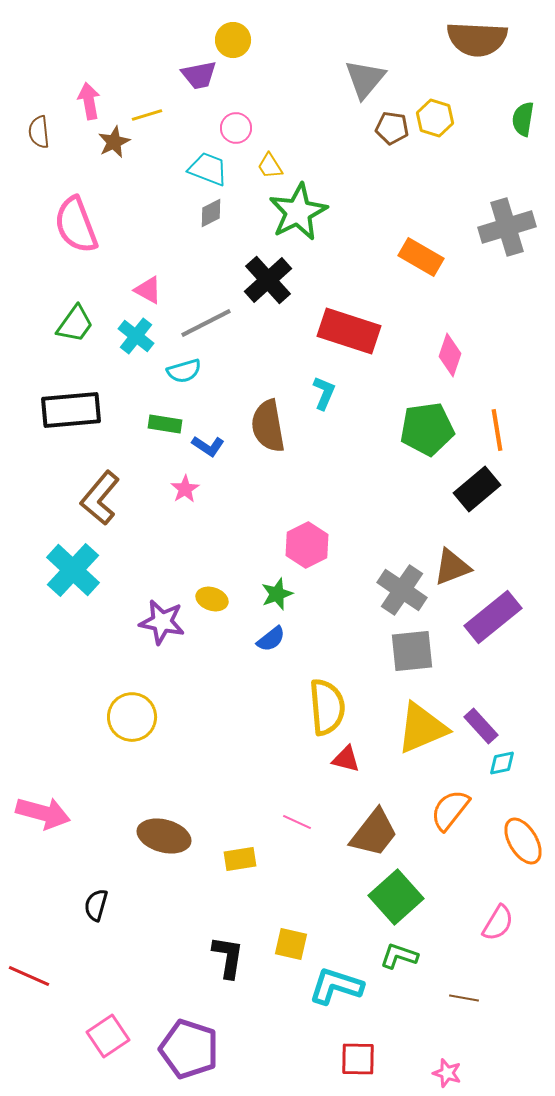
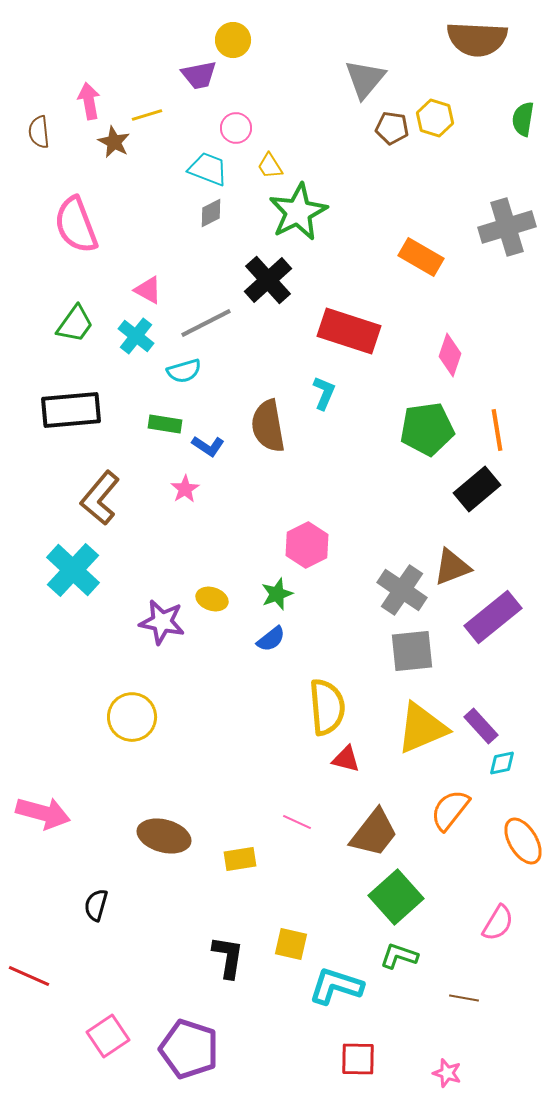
brown star at (114, 142): rotated 20 degrees counterclockwise
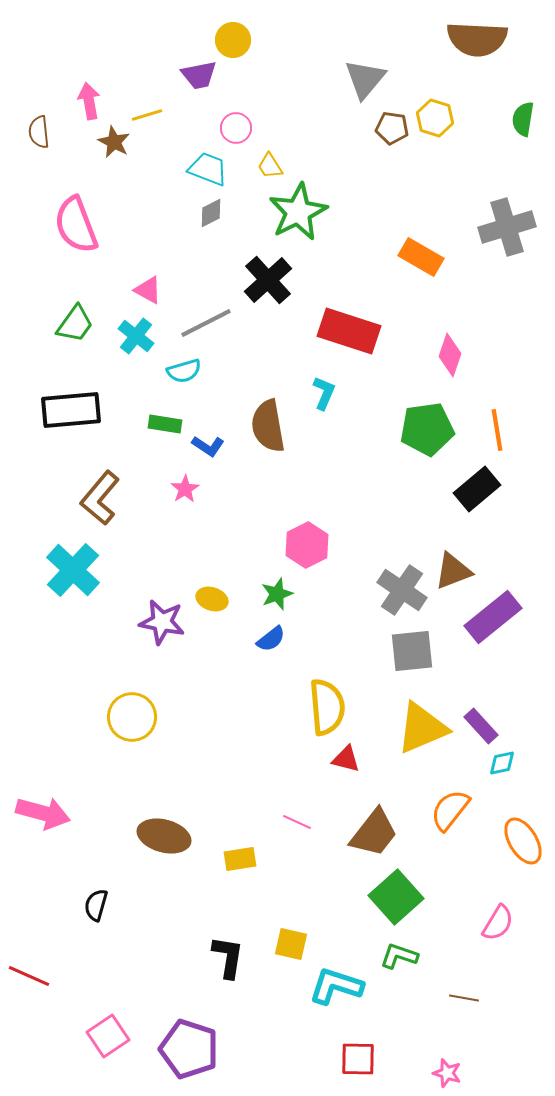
brown triangle at (452, 567): moved 1 px right, 4 px down
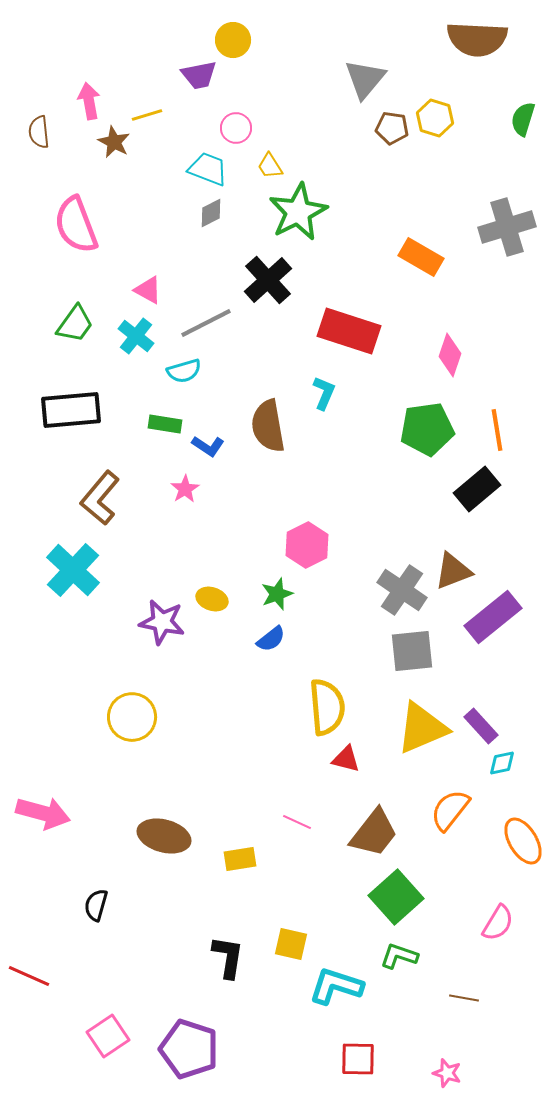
green semicircle at (523, 119): rotated 8 degrees clockwise
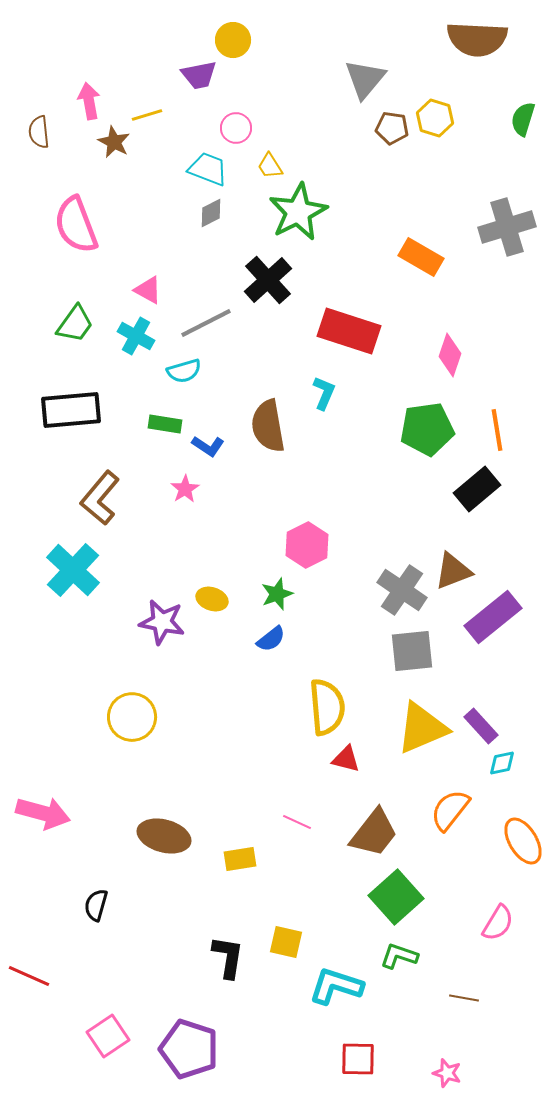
cyan cross at (136, 336): rotated 9 degrees counterclockwise
yellow square at (291, 944): moved 5 px left, 2 px up
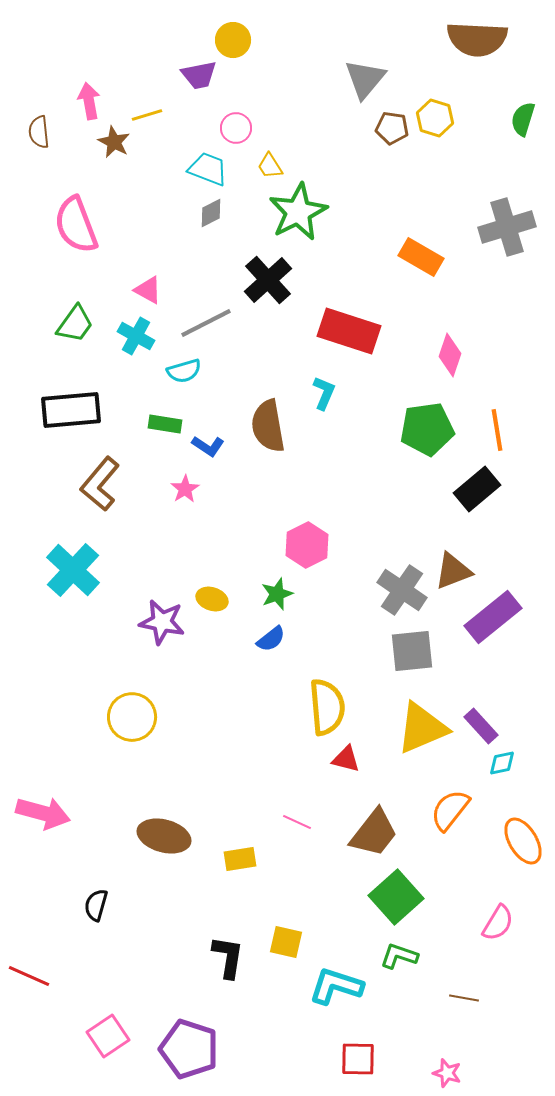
brown L-shape at (100, 498): moved 14 px up
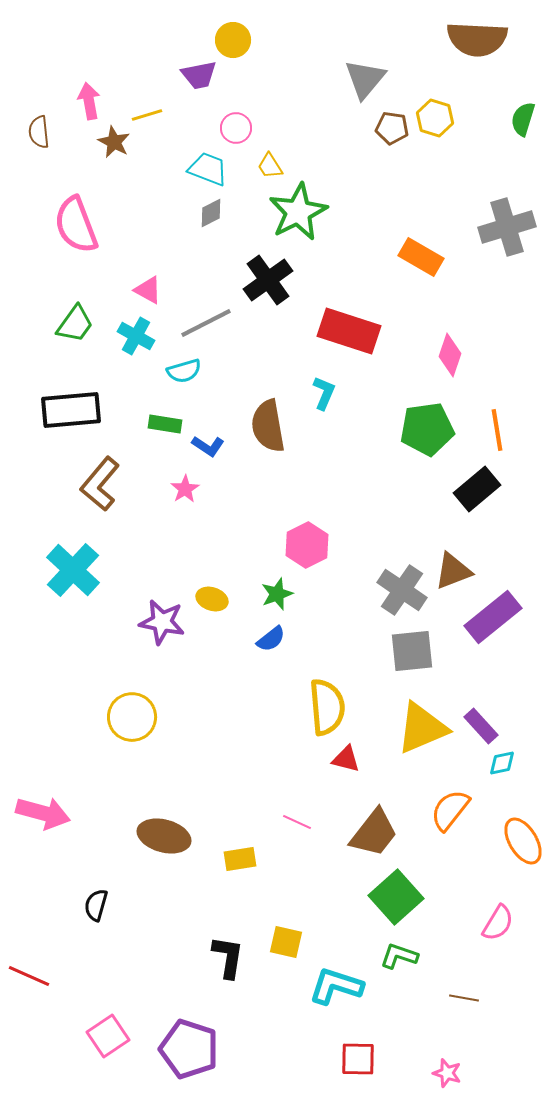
black cross at (268, 280): rotated 6 degrees clockwise
